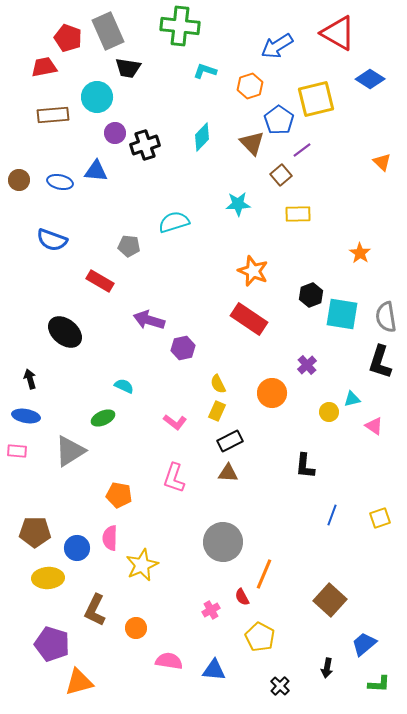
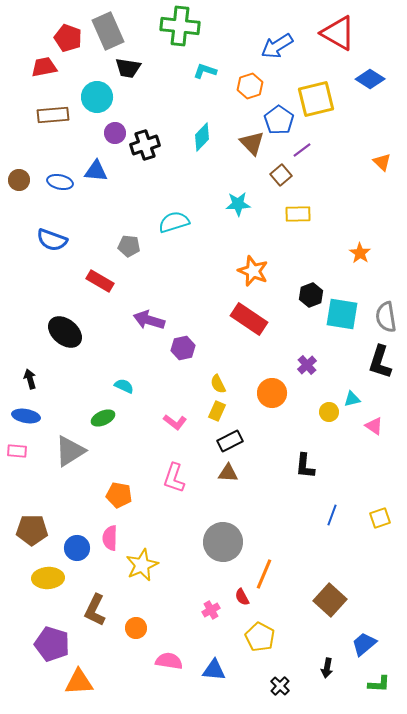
brown pentagon at (35, 532): moved 3 px left, 2 px up
orange triangle at (79, 682): rotated 12 degrees clockwise
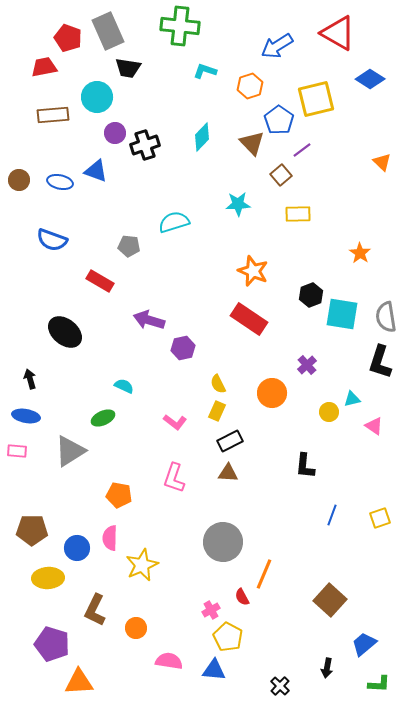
blue triangle at (96, 171): rotated 15 degrees clockwise
yellow pentagon at (260, 637): moved 32 px left
